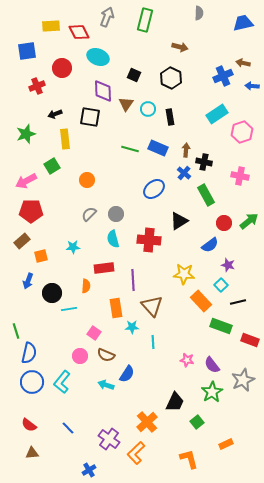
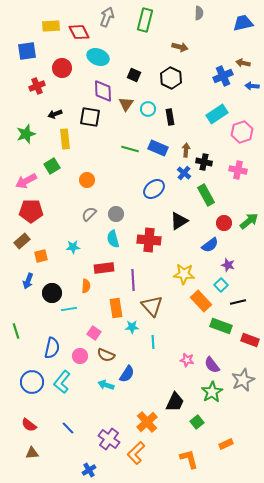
pink cross at (240, 176): moved 2 px left, 6 px up
blue semicircle at (29, 353): moved 23 px right, 5 px up
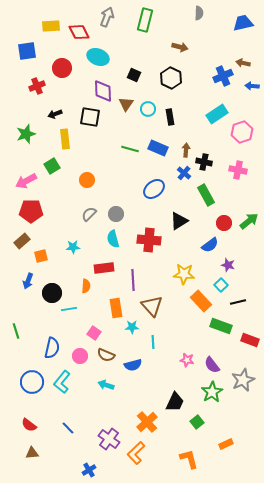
blue semicircle at (127, 374): moved 6 px right, 9 px up; rotated 42 degrees clockwise
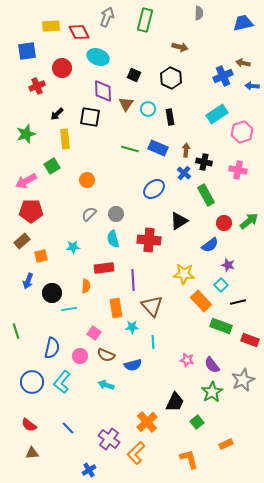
black arrow at (55, 114): moved 2 px right; rotated 24 degrees counterclockwise
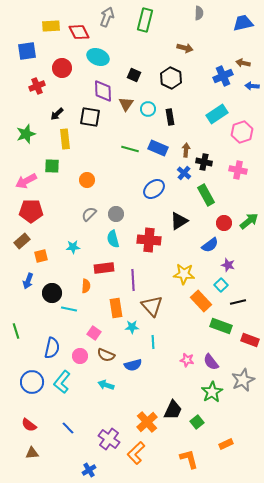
brown arrow at (180, 47): moved 5 px right, 1 px down
green square at (52, 166): rotated 35 degrees clockwise
cyan line at (69, 309): rotated 21 degrees clockwise
purple semicircle at (212, 365): moved 1 px left, 3 px up
black trapezoid at (175, 402): moved 2 px left, 8 px down
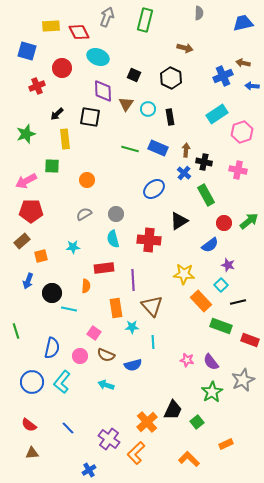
blue square at (27, 51): rotated 24 degrees clockwise
gray semicircle at (89, 214): moved 5 px left; rotated 14 degrees clockwise
orange L-shape at (189, 459): rotated 30 degrees counterclockwise
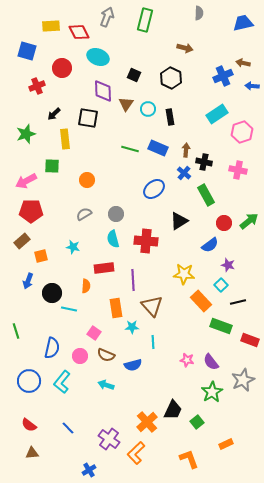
black arrow at (57, 114): moved 3 px left
black square at (90, 117): moved 2 px left, 1 px down
red cross at (149, 240): moved 3 px left, 1 px down
cyan star at (73, 247): rotated 16 degrees clockwise
blue circle at (32, 382): moved 3 px left, 1 px up
orange L-shape at (189, 459): rotated 25 degrees clockwise
